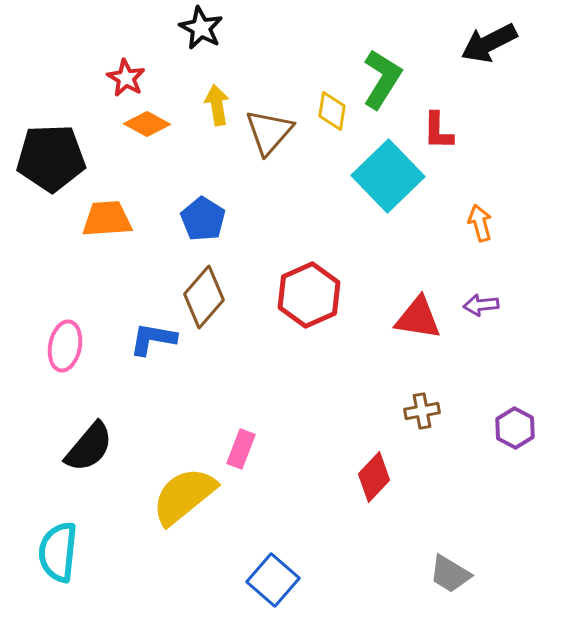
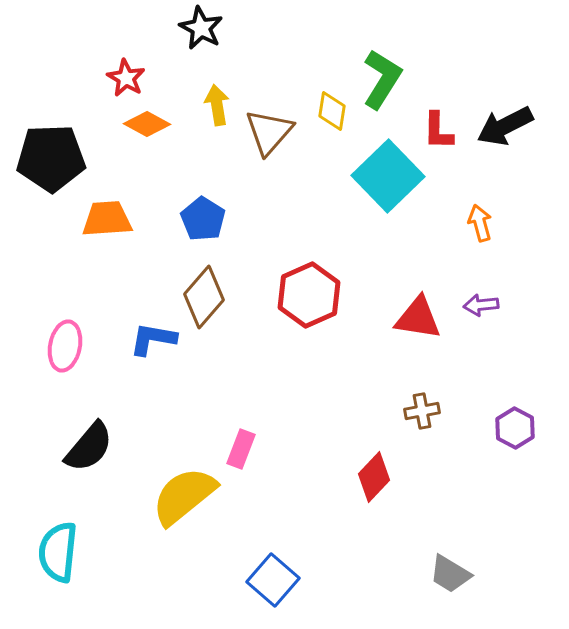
black arrow: moved 16 px right, 83 px down
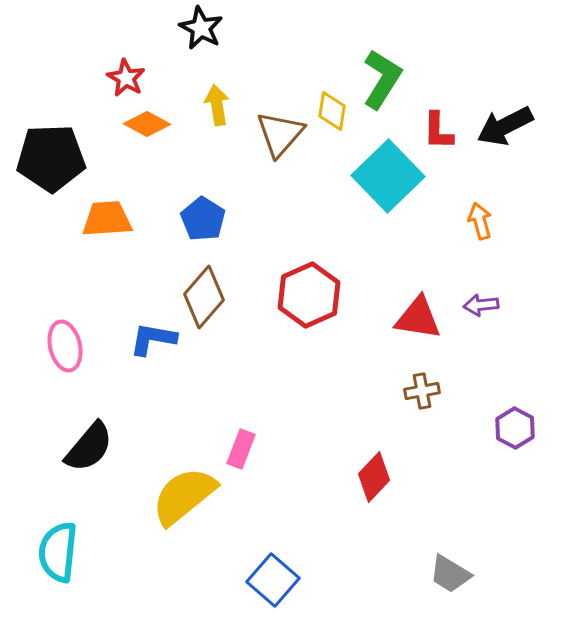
brown triangle: moved 11 px right, 2 px down
orange arrow: moved 2 px up
pink ellipse: rotated 24 degrees counterclockwise
brown cross: moved 20 px up
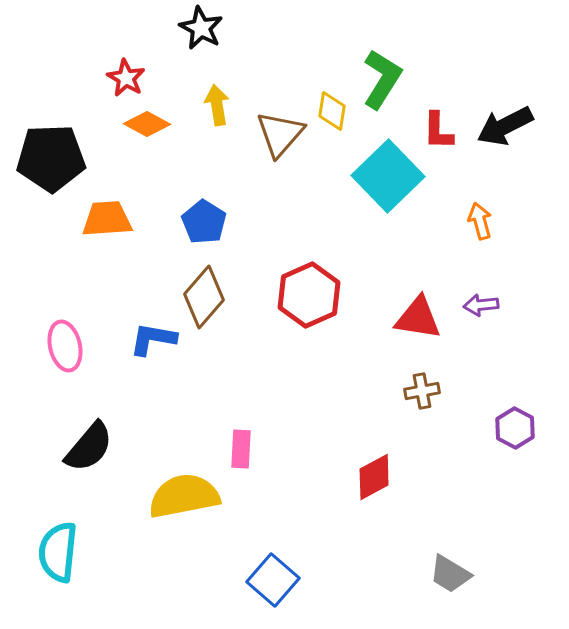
blue pentagon: moved 1 px right, 3 px down
pink rectangle: rotated 18 degrees counterclockwise
red diamond: rotated 18 degrees clockwise
yellow semicircle: rotated 28 degrees clockwise
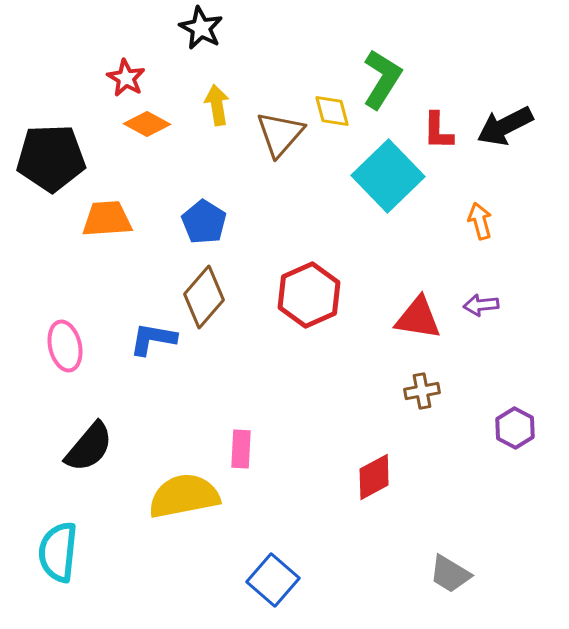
yellow diamond: rotated 24 degrees counterclockwise
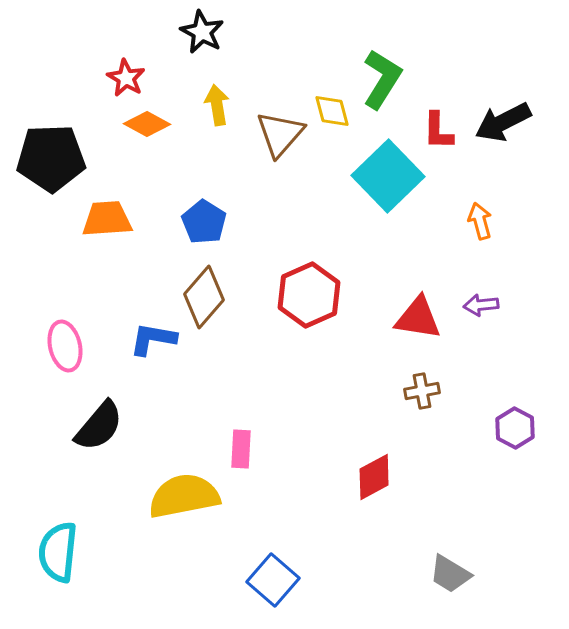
black star: moved 1 px right, 4 px down
black arrow: moved 2 px left, 4 px up
black semicircle: moved 10 px right, 21 px up
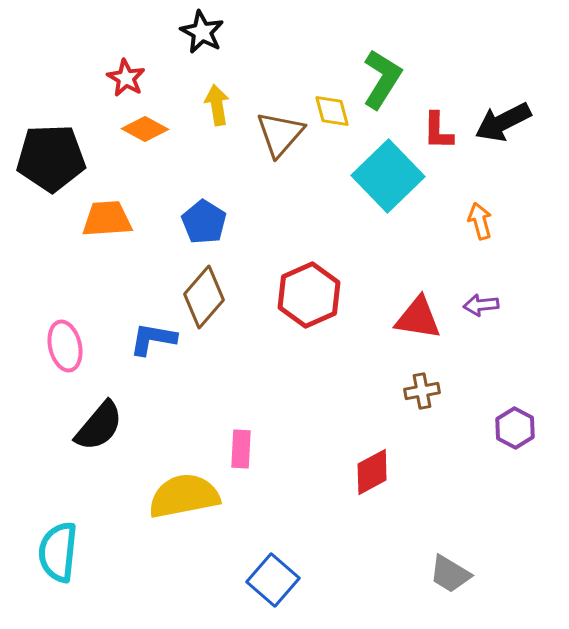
orange diamond: moved 2 px left, 5 px down
red diamond: moved 2 px left, 5 px up
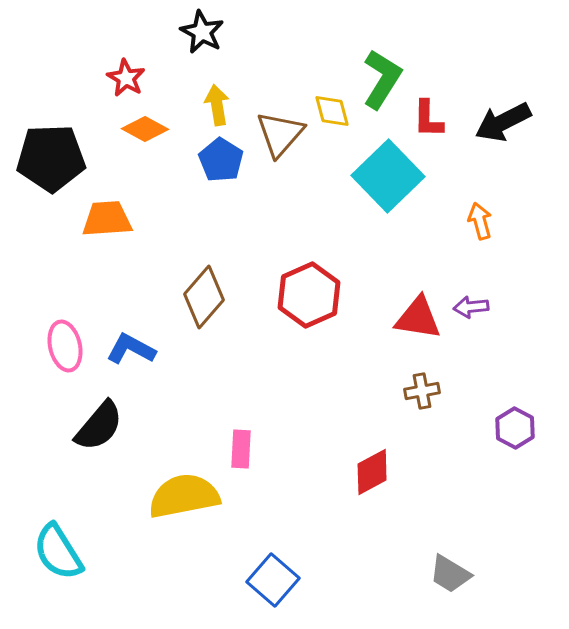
red L-shape: moved 10 px left, 12 px up
blue pentagon: moved 17 px right, 62 px up
purple arrow: moved 10 px left, 2 px down
blue L-shape: moved 22 px left, 10 px down; rotated 18 degrees clockwise
cyan semicircle: rotated 38 degrees counterclockwise
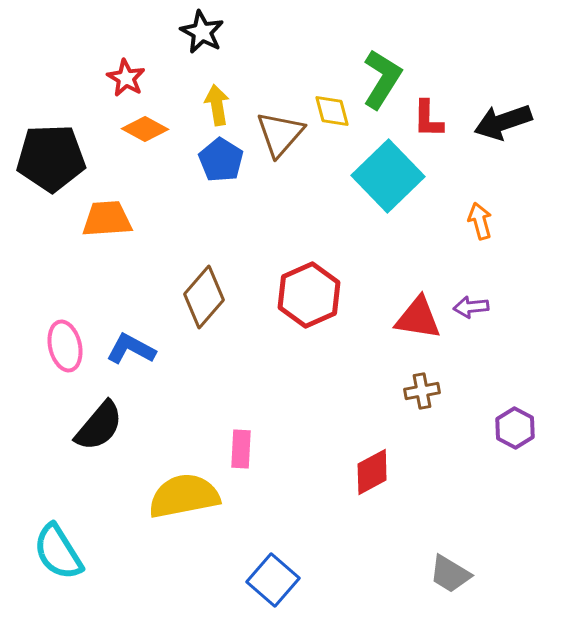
black arrow: rotated 8 degrees clockwise
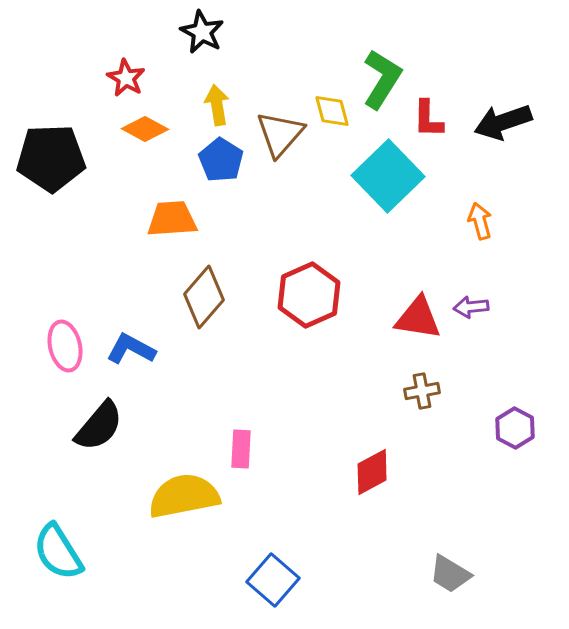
orange trapezoid: moved 65 px right
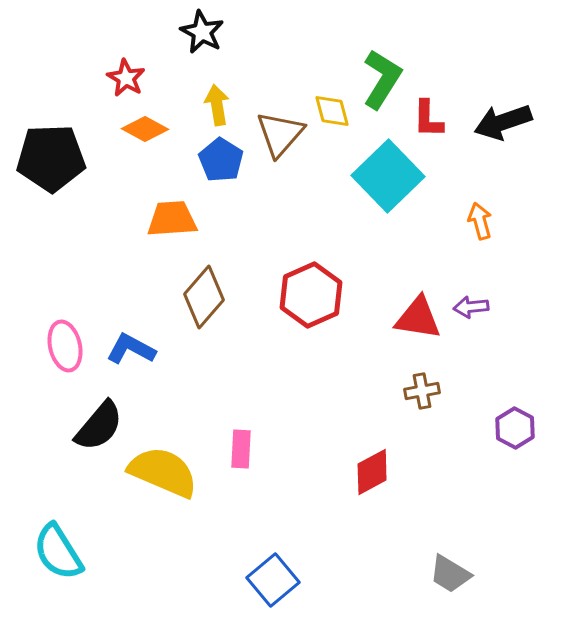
red hexagon: moved 2 px right
yellow semicircle: moved 21 px left, 24 px up; rotated 34 degrees clockwise
blue square: rotated 9 degrees clockwise
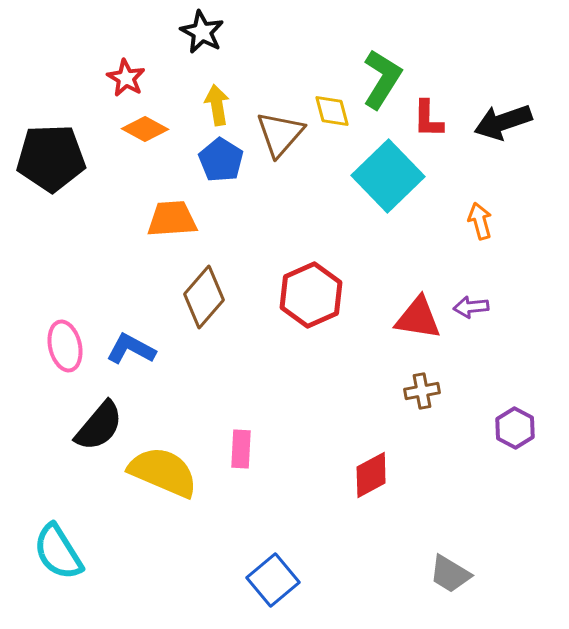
red diamond: moved 1 px left, 3 px down
